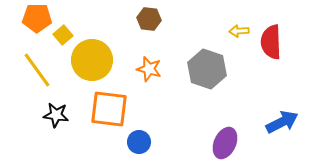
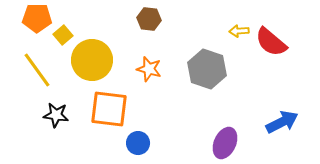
red semicircle: rotated 48 degrees counterclockwise
blue circle: moved 1 px left, 1 px down
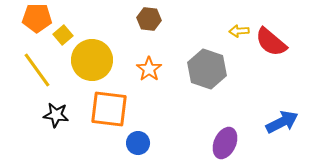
orange star: rotated 20 degrees clockwise
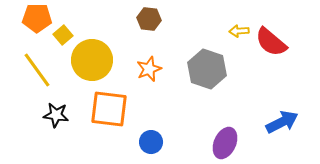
orange star: rotated 15 degrees clockwise
blue circle: moved 13 px right, 1 px up
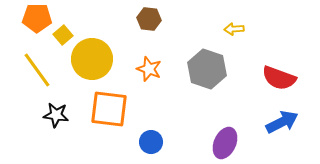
yellow arrow: moved 5 px left, 2 px up
red semicircle: moved 8 px right, 36 px down; rotated 20 degrees counterclockwise
yellow circle: moved 1 px up
orange star: rotated 30 degrees counterclockwise
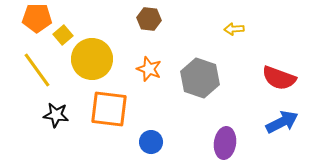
gray hexagon: moved 7 px left, 9 px down
purple ellipse: rotated 16 degrees counterclockwise
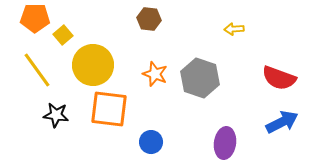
orange pentagon: moved 2 px left
yellow circle: moved 1 px right, 6 px down
orange star: moved 6 px right, 5 px down
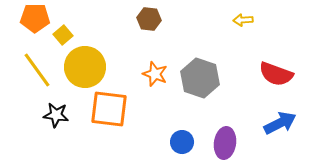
yellow arrow: moved 9 px right, 9 px up
yellow circle: moved 8 px left, 2 px down
red semicircle: moved 3 px left, 4 px up
blue arrow: moved 2 px left, 1 px down
blue circle: moved 31 px right
